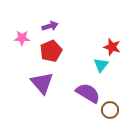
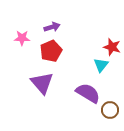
purple arrow: moved 2 px right, 1 px down
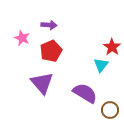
purple arrow: moved 3 px left, 2 px up; rotated 21 degrees clockwise
pink star: rotated 21 degrees clockwise
red star: rotated 18 degrees clockwise
purple semicircle: moved 3 px left
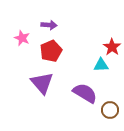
cyan triangle: rotated 49 degrees clockwise
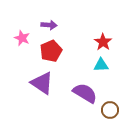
red star: moved 9 px left, 5 px up
purple triangle: rotated 15 degrees counterclockwise
